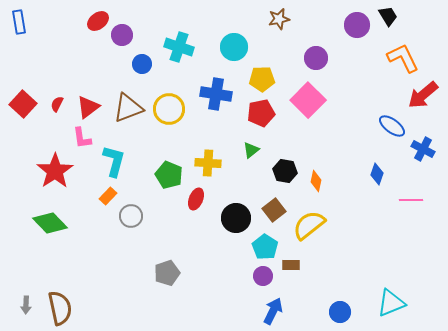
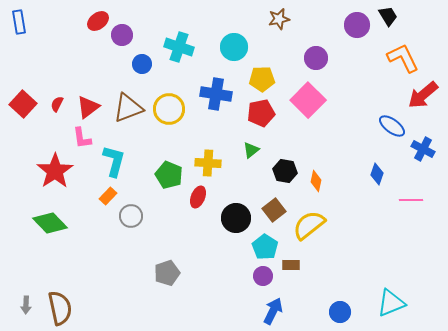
red ellipse at (196, 199): moved 2 px right, 2 px up
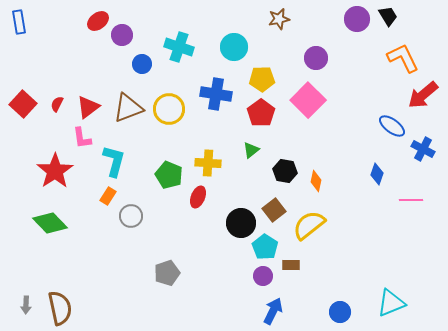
purple circle at (357, 25): moved 6 px up
red pentagon at (261, 113): rotated 24 degrees counterclockwise
orange rectangle at (108, 196): rotated 12 degrees counterclockwise
black circle at (236, 218): moved 5 px right, 5 px down
